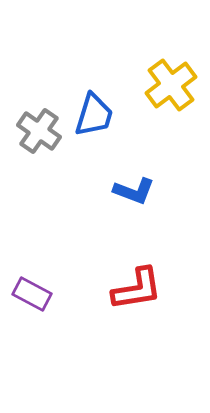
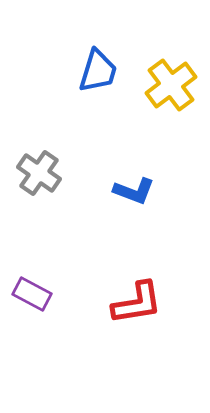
blue trapezoid: moved 4 px right, 44 px up
gray cross: moved 42 px down
red L-shape: moved 14 px down
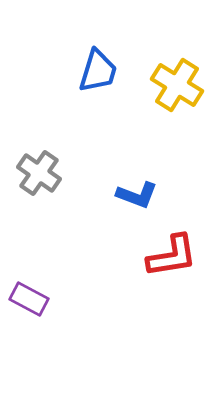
yellow cross: moved 6 px right; rotated 21 degrees counterclockwise
blue L-shape: moved 3 px right, 4 px down
purple rectangle: moved 3 px left, 5 px down
red L-shape: moved 35 px right, 47 px up
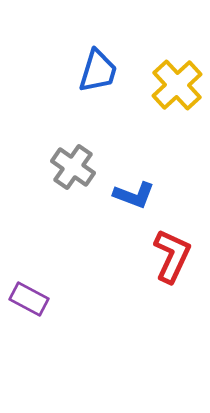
yellow cross: rotated 15 degrees clockwise
gray cross: moved 34 px right, 6 px up
blue L-shape: moved 3 px left
red L-shape: rotated 56 degrees counterclockwise
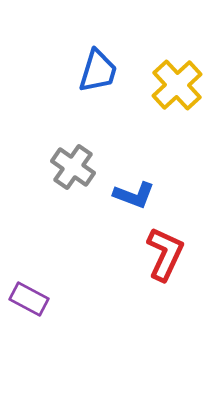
red L-shape: moved 7 px left, 2 px up
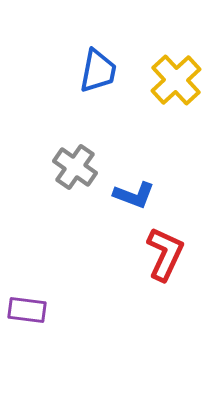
blue trapezoid: rotated 6 degrees counterclockwise
yellow cross: moved 1 px left, 5 px up
gray cross: moved 2 px right
purple rectangle: moved 2 px left, 11 px down; rotated 21 degrees counterclockwise
